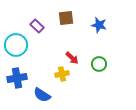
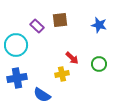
brown square: moved 6 px left, 2 px down
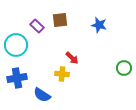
green circle: moved 25 px right, 4 px down
yellow cross: rotated 16 degrees clockwise
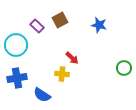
brown square: rotated 21 degrees counterclockwise
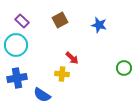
purple rectangle: moved 15 px left, 5 px up
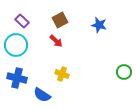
red arrow: moved 16 px left, 17 px up
green circle: moved 4 px down
yellow cross: rotated 16 degrees clockwise
blue cross: rotated 24 degrees clockwise
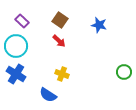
brown square: rotated 28 degrees counterclockwise
red arrow: moved 3 px right
cyan circle: moved 1 px down
blue cross: moved 1 px left, 4 px up; rotated 18 degrees clockwise
blue semicircle: moved 6 px right
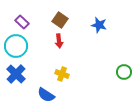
purple rectangle: moved 1 px down
red arrow: rotated 40 degrees clockwise
blue cross: rotated 12 degrees clockwise
blue semicircle: moved 2 px left
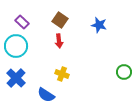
blue cross: moved 4 px down
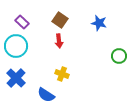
blue star: moved 2 px up
green circle: moved 5 px left, 16 px up
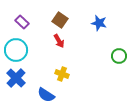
red arrow: rotated 24 degrees counterclockwise
cyan circle: moved 4 px down
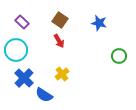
yellow cross: rotated 32 degrees clockwise
blue cross: moved 8 px right
blue semicircle: moved 2 px left
